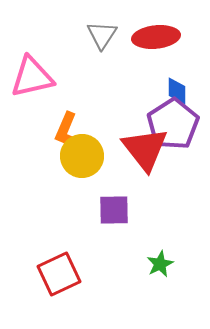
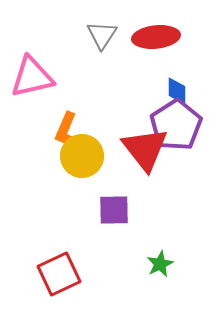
purple pentagon: moved 3 px right, 1 px down
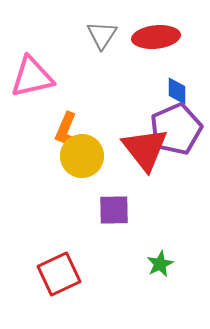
purple pentagon: moved 4 px down; rotated 9 degrees clockwise
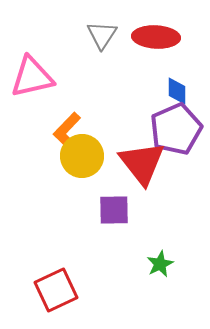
red ellipse: rotated 9 degrees clockwise
orange L-shape: rotated 21 degrees clockwise
red triangle: moved 3 px left, 14 px down
red square: moved 3 px left, 16 px down
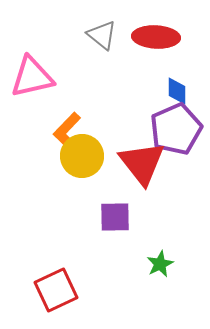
gray triangle: rotated 24 degrees counterclockwise
purple square: moved 1 px right, 7 px down
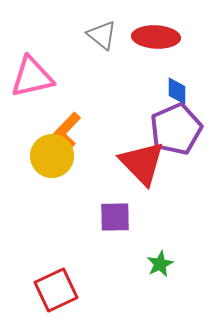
yellow circle: moved 30 px left
red triangle: rotated 6 degrees counterclockwise
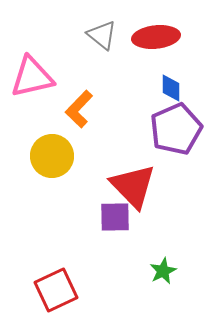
red ellipse: rotated 9 degrees counterclockwise
blue diamond: moved 6 px left, 3 px up
orange L-shape: moved 12 px right, 22 px up
red triangle: moved 9 px left, 23 px down
green star: moved 3 px right, 7 px down
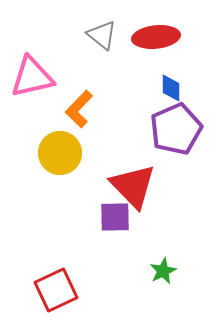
yellow circle: moved 8 px right, 3 px up
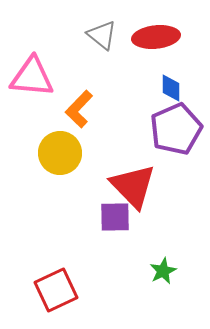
pink triangle: rotated 18 degrees clockwise
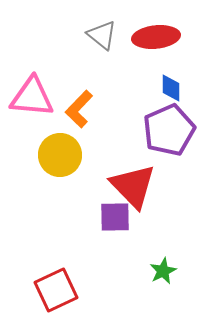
pink triangle: moved 20 px down
purple pentagon: moved 7 px left, 1 px down
yellow circle: moved 2 px down
